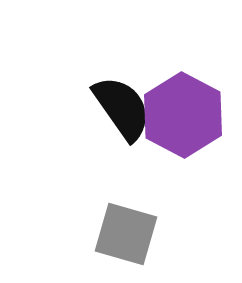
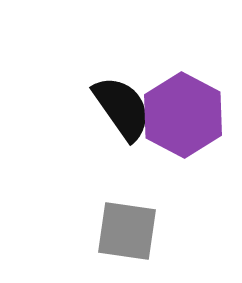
gray square: moved 1 px right, 3 px up; rotated 8 degrees counterclockwise
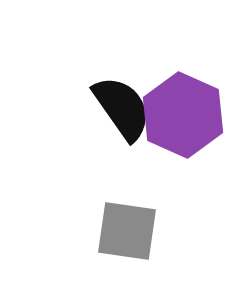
purple hexagon: rotated 4 degrees counterclockwise
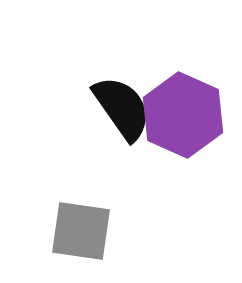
gray square: moved 46 px left
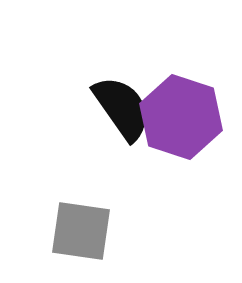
purple hexagon: moved 2 px left, 2 px down; rotated 6 degrees counterclockwise
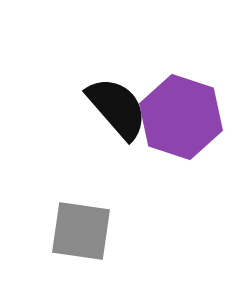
black semicircle: moved 5 px left; rotated 6 degrees counterclockwise
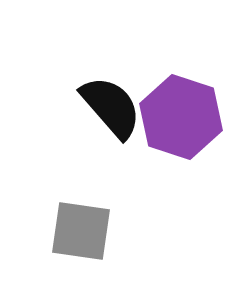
black semicircle: moved 6 px left, 1 px up
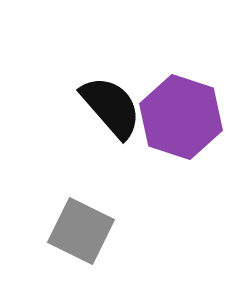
gray square: rotated 18 degrees clockwise
